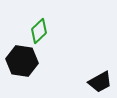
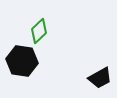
black trapezoid: moved 4 px up
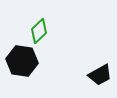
black trapezoid: moved 3 px up
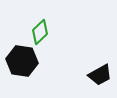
green diamond: moved 1 px right, 1 px down
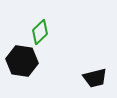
black trapezoid: moved 5 px left, 3 px down; rotated 15 degrees clockwise
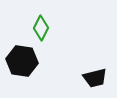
green diamond: moved 1 px right, 4 px up; rotated 20 degrees counterclockwise
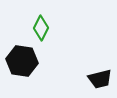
black trapezoid: moved 5 px right, 1 px down
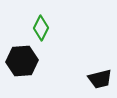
black hexagon: rotated 12 degrees counterclockwise
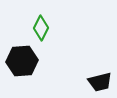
black trapezoid: moved 3 px down
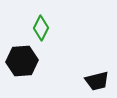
black trapezoid: moved 3 px left, 1 px up
